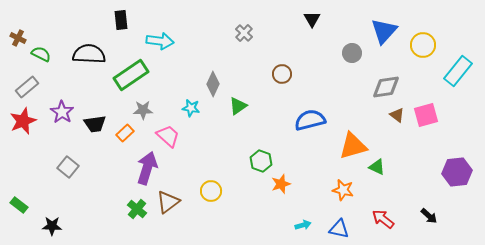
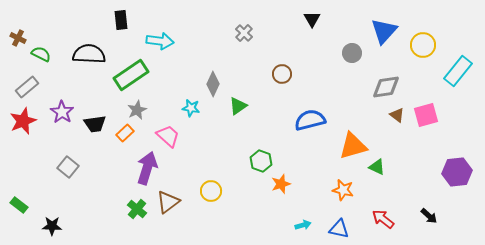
gray star at (143, 110): moved 6 px left; rotated 24 degrees counterclockwise
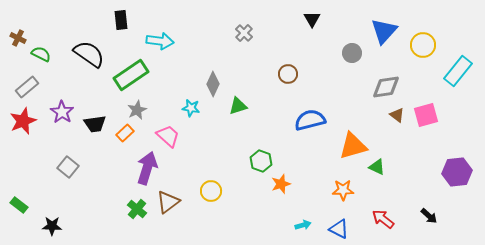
black semicircle at (89, 54): rotated 32 degrees clockwise
brown circle at (282, 74): moved 6 px right
green triangle at (238, 106): rotated 18 degrees clockwise
orange star at (343, 190): rotated 15 degrees counterclockwise
blue triangle at (339, 229): rotated 15 degrees clockwise
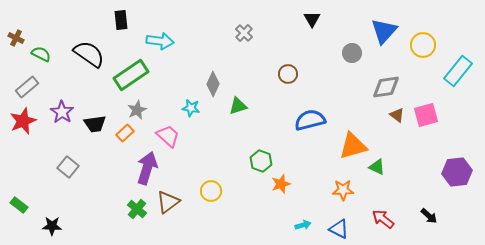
brown cross at (18, 38): moved 2 px left
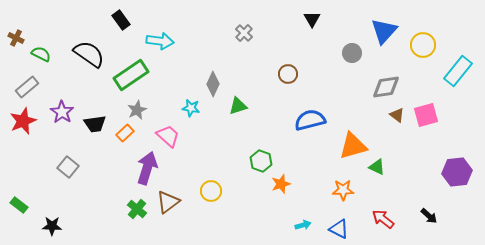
black rectangle at (121, 20): rotated 30 degrees counterclockwise
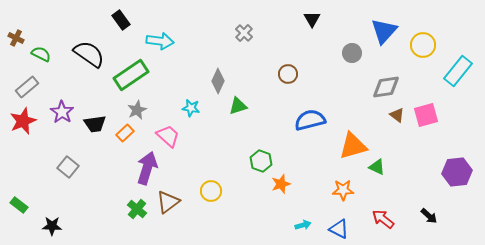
gray diamond at (213, 84): moved 5 px right, 3 px up
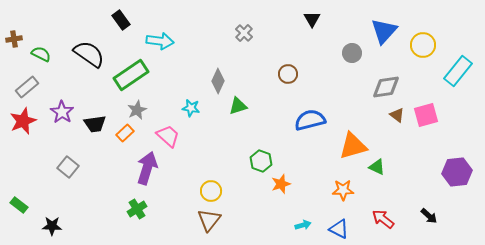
brown cross at (16, 38): moved 2 px left, 1 px down; rotated 35 degrees counterclockwise
brown triangle at (168, 202): moved 41 px right, 18 px down; rotated 15 degrees counterclockwise
green cross at (137, 209): rotated 18 degrees clockwise
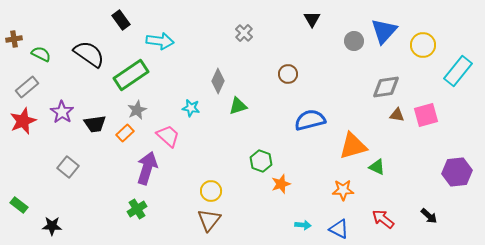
gray circle at (352, 53): moved 2 px right, 12 px up
brown triangle at (397, 115): rotated 28 degrees counterclockwise
cyan arrow at (303, 225): rotated 21 degrees clockwise
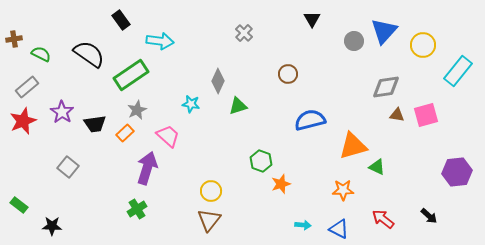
cyan star at (191, 108): moved 4 px up
